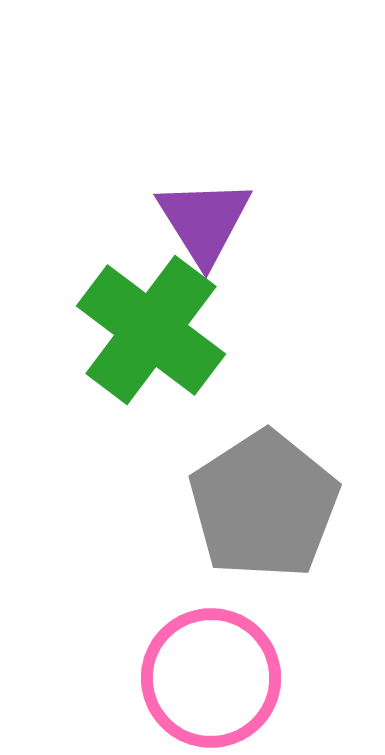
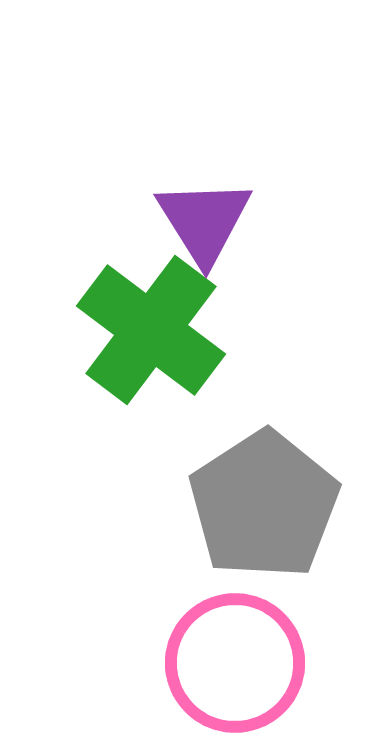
pink circle: moved 24 px right, 15 px up
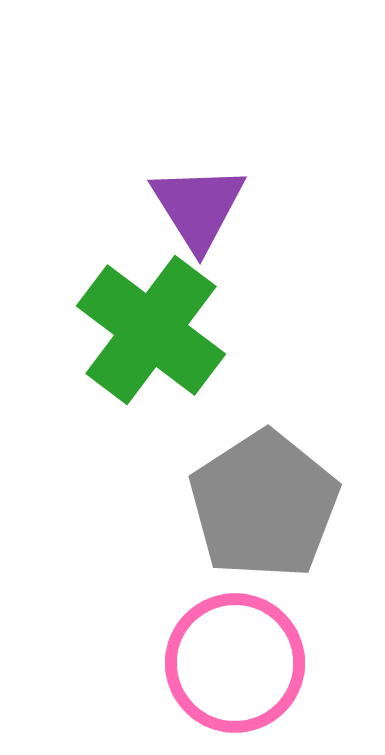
purple triangle: moved 6 px left, 14 px up
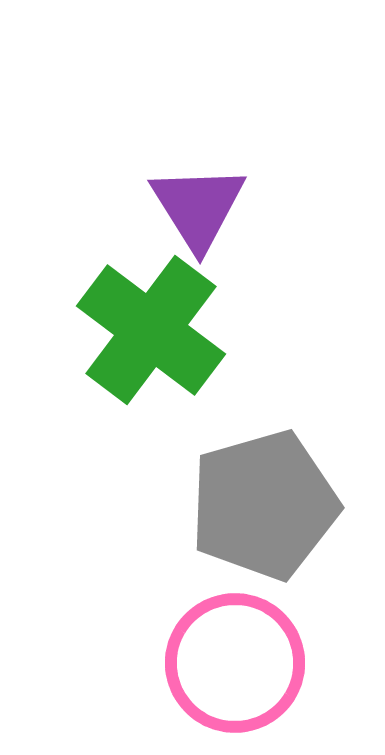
gray pentagon: rotated 17 degrees clockwise
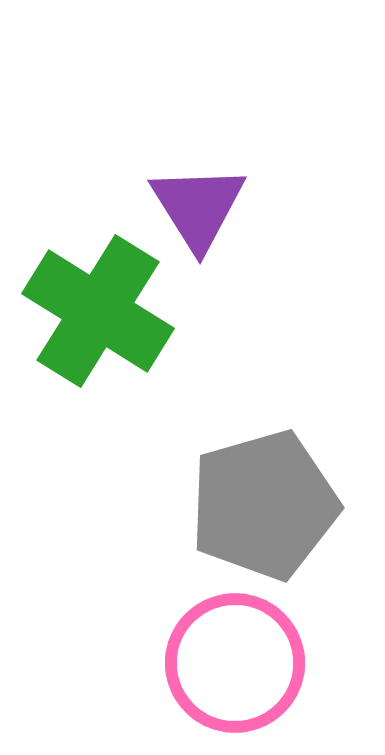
green cross: moved 53 px left, 19 px up; rotated 5 degrees counterclockwise
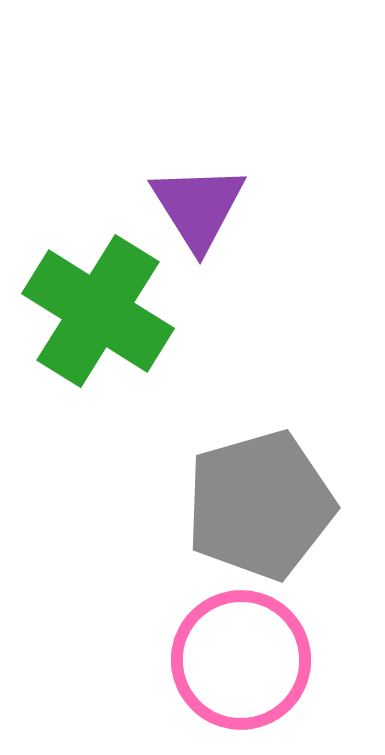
gray pentagon: moved 4 px left
pink circle: moved 6 px right, 3 px up
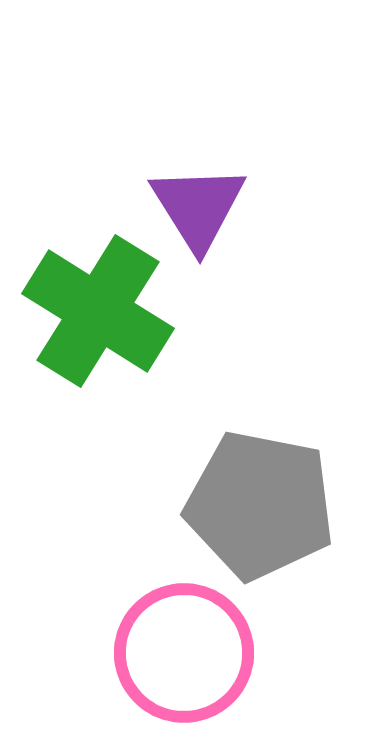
gray pentagon: rotated 27 degrees clockwise
pink circle: moved 57 px left, 7 px up
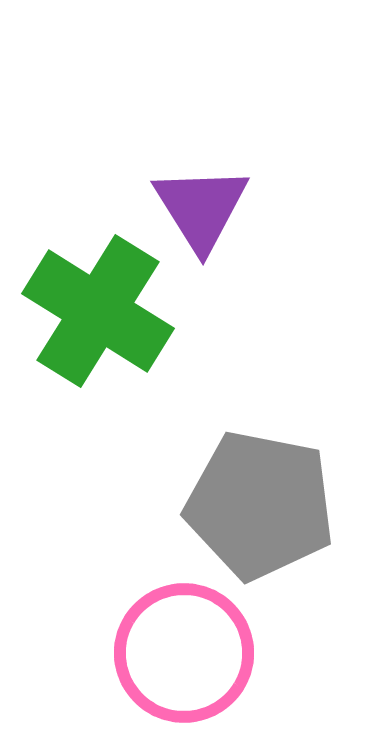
purple triangle: moved 3 px right, 1 px down
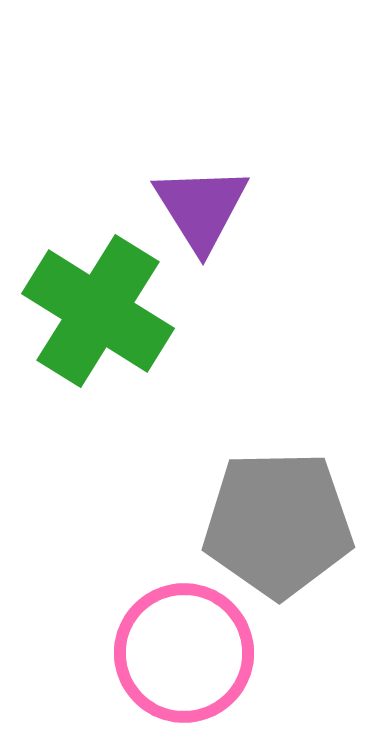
gray pentagon: moved 18 px right, 19 px down; rotated 12 degrees counterclockwise
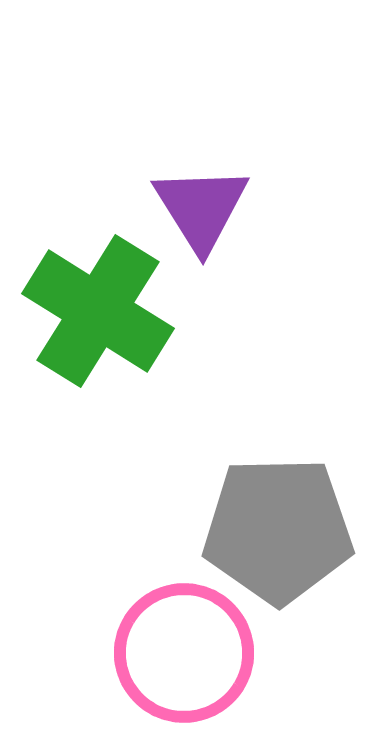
gray pentagon: moved 6 px down
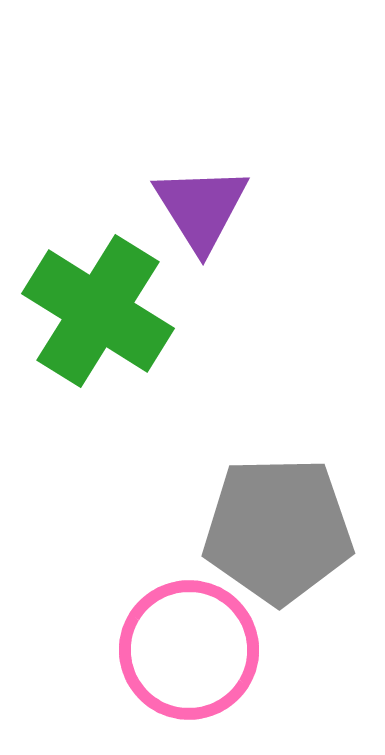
pink circle: moved 5 px right, 3 px up
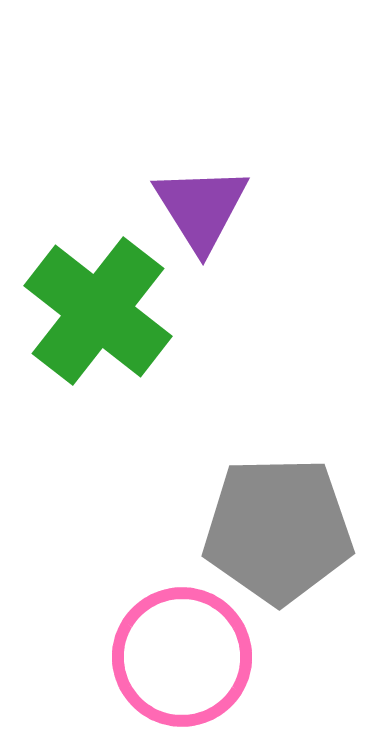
green cross: rotated 6 degrees clockwise
pink circle: moved 7 px left, 7 px down
